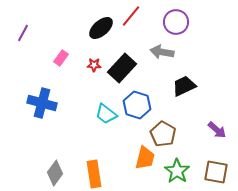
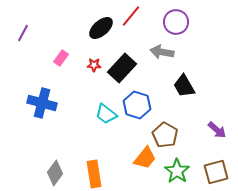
black trapezoid: rotated 95 degrees counterclockwise
brown pentagon: moved 2 px right, 1 px down
orange trapezoid: rotated 25 degrees clockwise
brown square: rotated 25 degrees counterclockwise
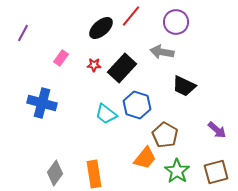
black trapezoid: rotated 35 degrees counterclockwise
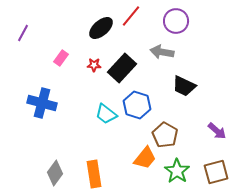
purple circle: moved 1 px up
purple arrow: moved 1 px down
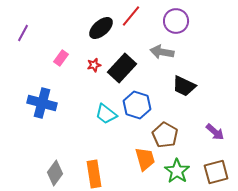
red star: rotated 16 degrees counterclockwise
purple arrow: moved 2 px left, 1 px down
orange trapezoid: moved 1 px down; rotated 55 degrees counterclockwise
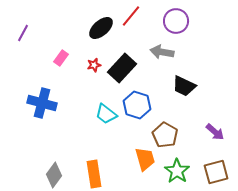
gray diamond: moved 1 px left, 2 px down
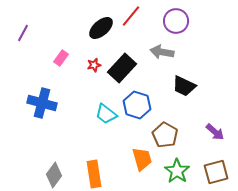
orange trapezoid: moved 3 px left
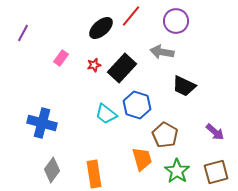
blue cross: moved 20 px down
gray diamond: moved 2 px left, 5 px up
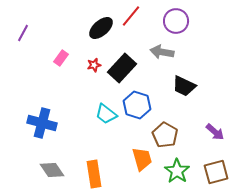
gray diamond: rotated 70 degrees counterclockwise
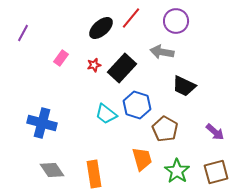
red line: moved 2 px down
brown pentagon: moved 6 px up
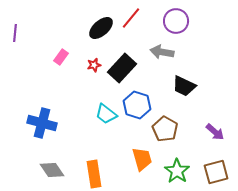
purple line: moved 8 px left; rotated 24 degrees counterclockwise
pink rectangle: moved 1 px up
